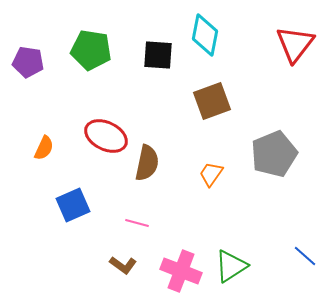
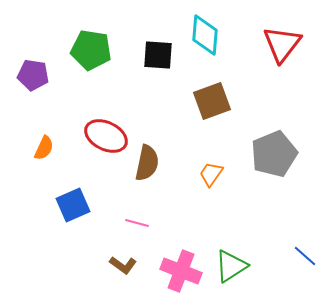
cyan diamond: rotated 6 degrees counterclockwise
red triangle: moved 13 px left
purple pentagon: moved 5 px right, 13 px down
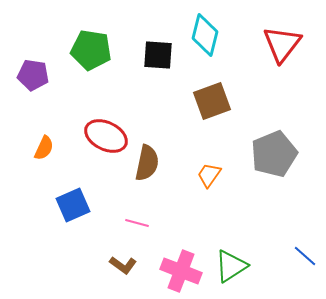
cyan diamond: rotated 9 degrees clockwise
orange trapezoid: moved 2 px left, 1 px down
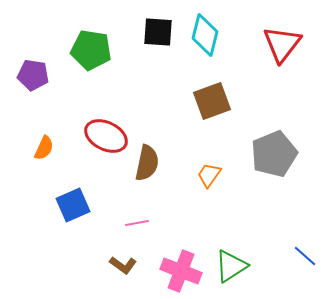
black square: moved 23 px up
pink line: rotated 25 degrees counterclockwise
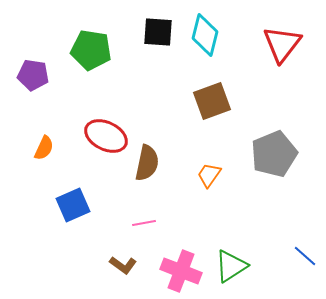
pink line: moved 7 px right
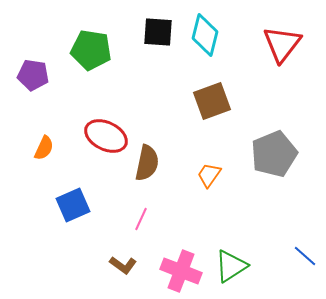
pink line: moved 3 px left, 4 px up; rotated 55 degrees counterclockwise
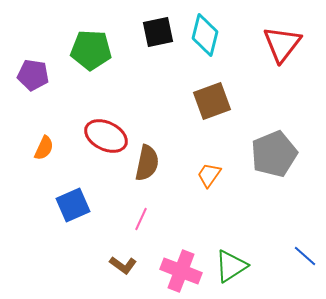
black square: rotated 16 degrees counterclockwise
green pentagon: rotated 6 degrees counterclockwise
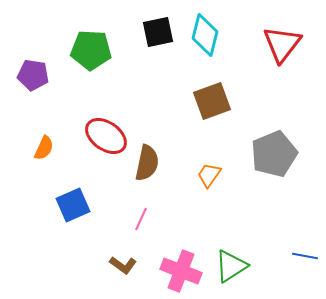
red ellipse: rotated 9 degrees clockwise
blue line: rotated 30 degrees counterclockwise
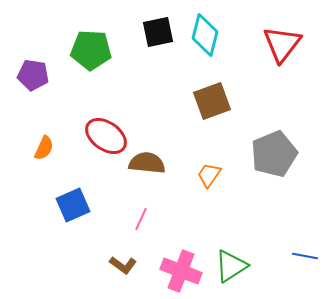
brown semicircle: rotated 96 degrees counterclockwise
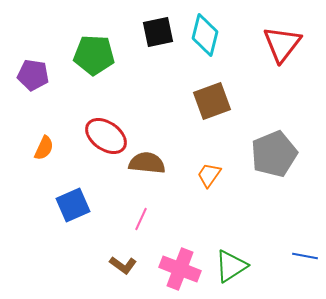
green pentagon: moved 3 px right, 5 px down
pink cross: moved 1 px left, 2 px up
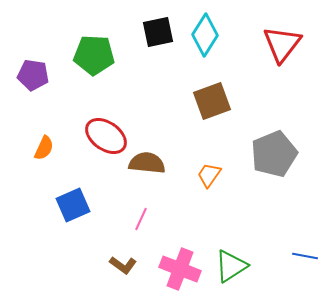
cyan diamond: rotated 18 degrees clockwise
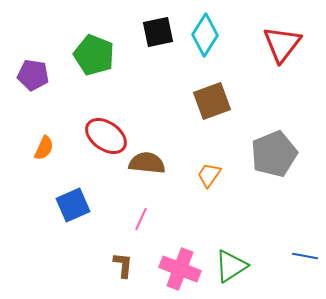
green pentagon: rotated 18 degrees clockwise
brown L-shape: rotated 120 degrees counterclockwise
